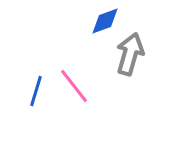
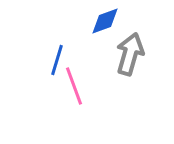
pink line: rotated 18 degrees clockwise
blue line: moved 21 px right, 31 px up
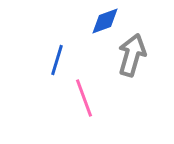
gray arrow: moved 2 px right, 1 px down
pink line: moved 10 px right, 12 px down
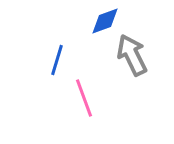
gray arrow: rotated 42 degrees counterclockwise
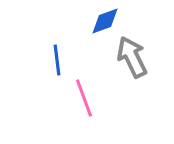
gray arrow: moved 2 px down
blue line: rotated 24 degrees counterclockwise
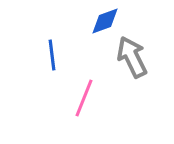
blue line: moved 5 px left, 5 px up
pink line: rotated 42 degrees clockwise
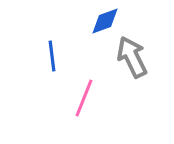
blue line: moved 1 px down
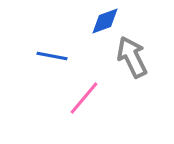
blue line: rotated 72 degrees counterclockwise
pink line: rotated 18 degrees clockwise
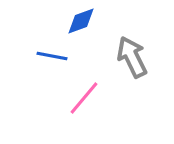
blue diamond: moved 24 px left
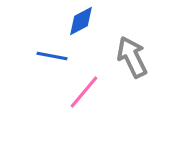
blue diamond: rotated 8 degrees counterclockwise
pink line: moved 6 px up
